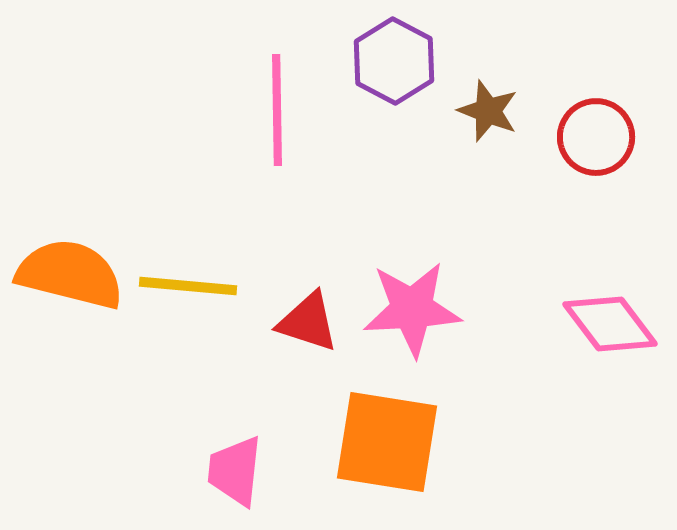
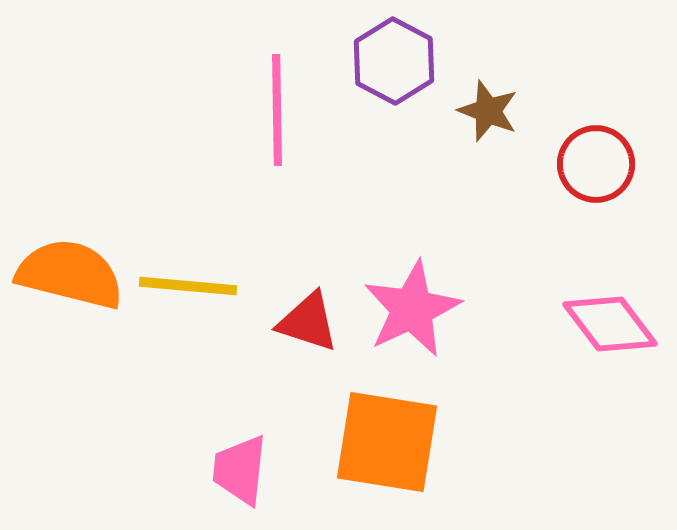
red circle: moved 27 px down
pink star: rotated 22 degrees counterclockwise
pink trapezoid: moved 5 px right, 1 px up
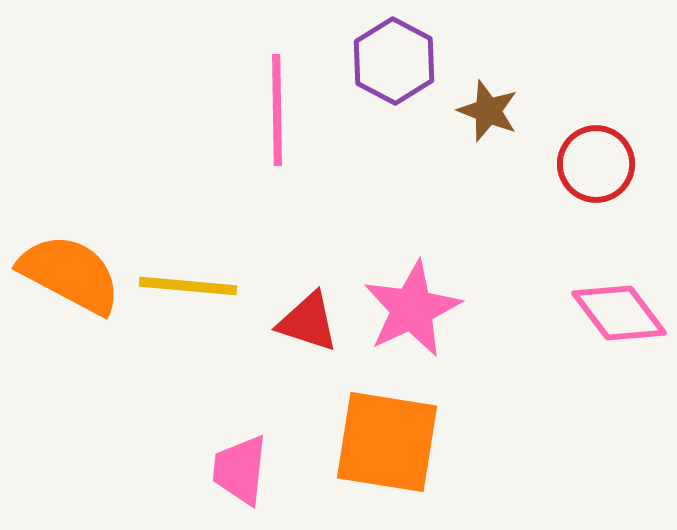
orange semicircle: rotated 14 degrees clockwise
pink diamond: moved 9 px right, 11 px up
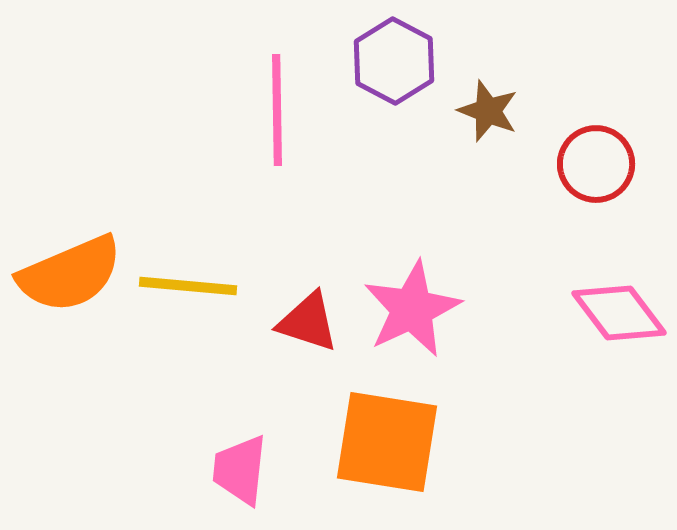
orange semicircle: rotated 129 degrees clockwise
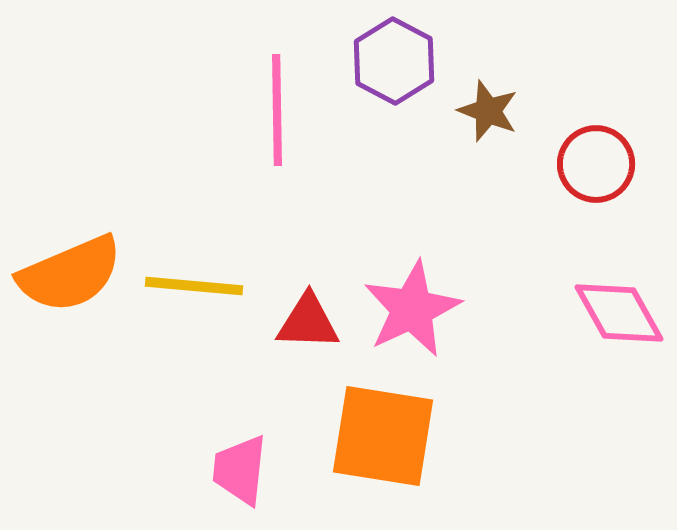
yellow line: moved 6 px right
pink diamond: rotated 8 degrees clockwise
red triangle: rotated 16 degrees counterclockwise
orange square: moved 4 px left, 6 px up
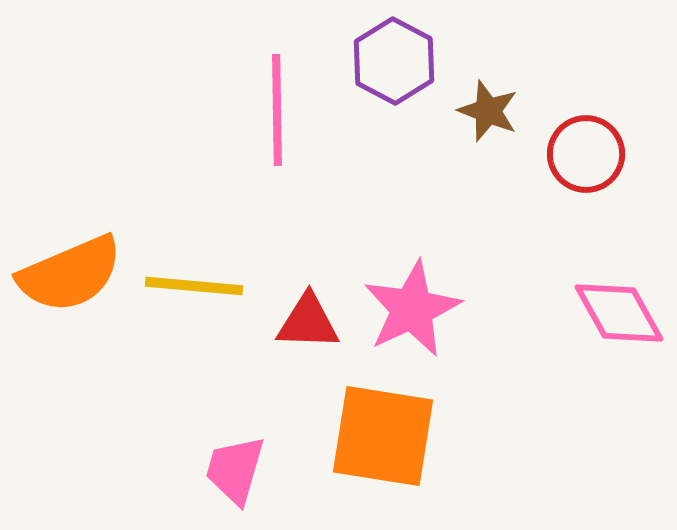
red circle: moved 10 px left, 10 px up
pink trapezoid: moved 5 px left; rotated 10 degrees clockwise
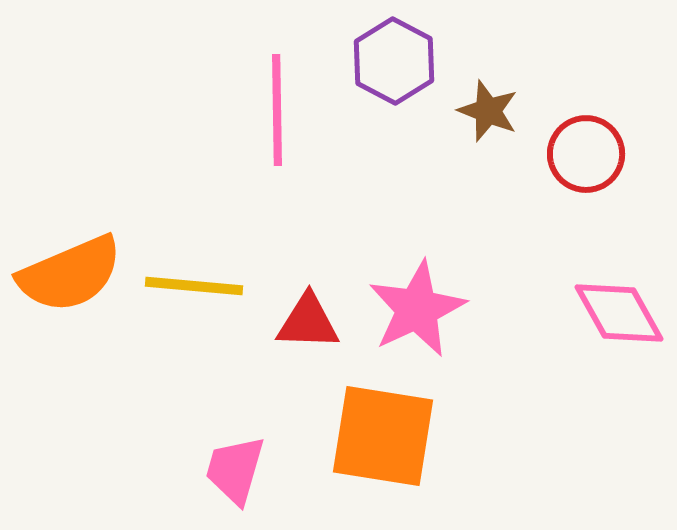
pink star: moved 5 px right
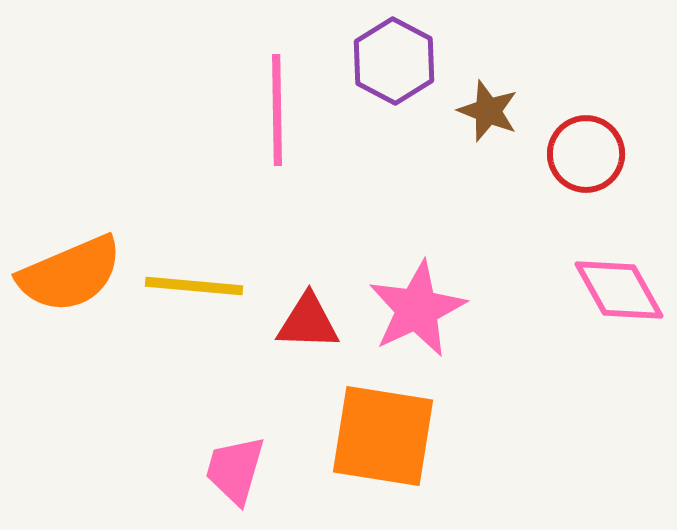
pink diamond: moved 23 px up
